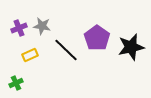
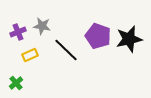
purple cross: moved 1 px left, 4 px down
purple pentagon: moved 1 px right, 2 px up; rotated 15 degrees counterclockwise
black star: moved 2 px left, 8 px up
green cross: rotated 16 degrees counterclockwise
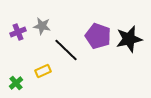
yellow rectangle: moved 13 px right, 16 px down
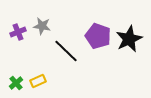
black star: rotated 12 degrees counterclockwise
black line: moved 1 px down
yellow rectangle: moved 5 px left, 10 px down
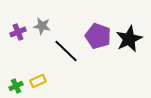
green cross: moved 3 px down; rotated 16 degrees clockwise
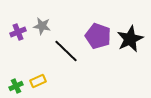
black star: moved 1 px right
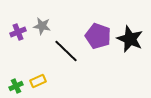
black star: rotated 24 degrees counterclockwise
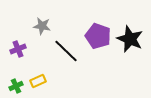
purple cross: moved 17 px down
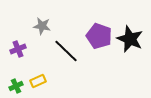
purple pentagon: moved 1 px right
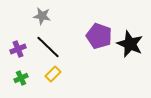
gray star: moved 10 px up
black star: moved 5 px down
black line: moved 18 px left, 4 px up
yellow rectangle: moved 15 px right, 7 px up; rotated 21 degrees counterclockwise
green cross: moved 5 px right, 8 px up
